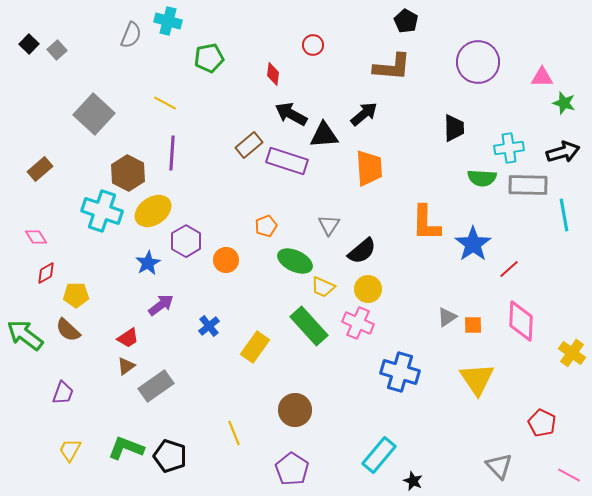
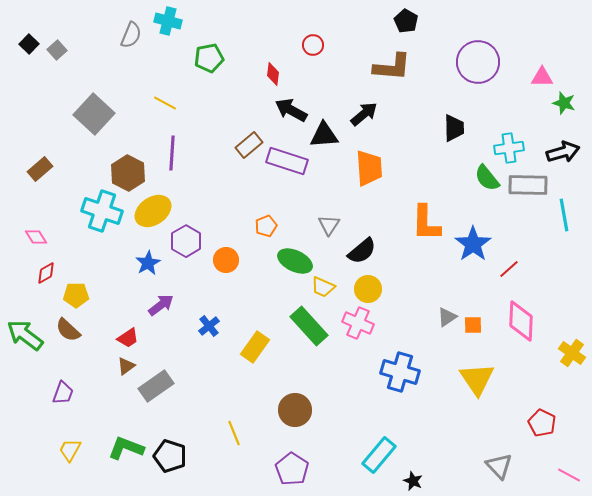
black arrow at (291, 114): moved 4 px up
green semicircle at (482, 178): moved 5 px right; rotated 48 degrees clockwise
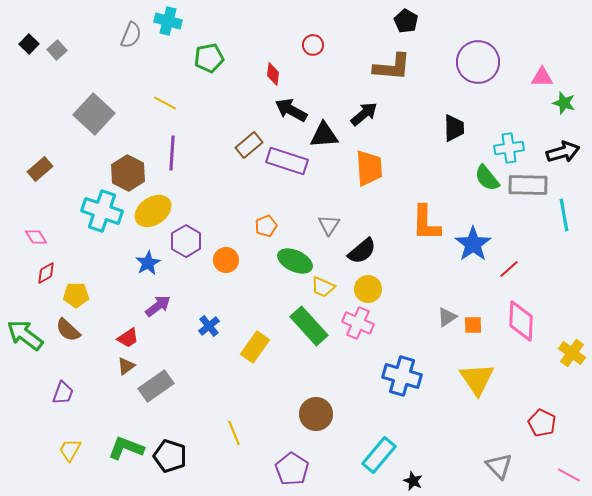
purple arrow at (161, 305): moved 3 px left, 1 px down
blue cross at (400, 372): moved 2 px right, 4 px down
brown circle at (295, 410): moved 21 px right, 4 px down
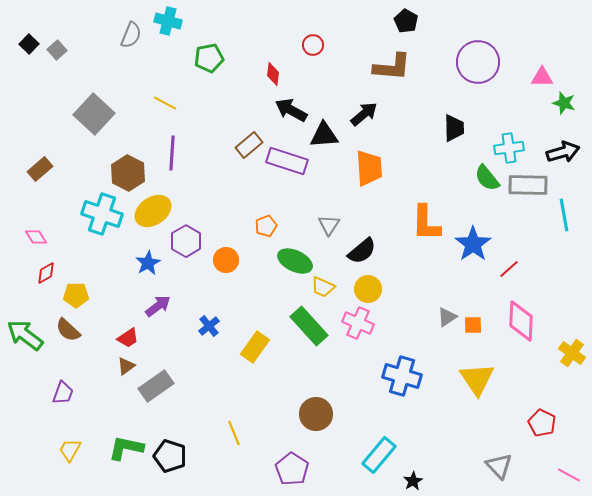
cyan cross at (102, 211): moved 3 px down
green L-shape at (126, 448): rotated 9 degrees counterclockwise
black star at (413, 481): rotated 18 degrees clockwise
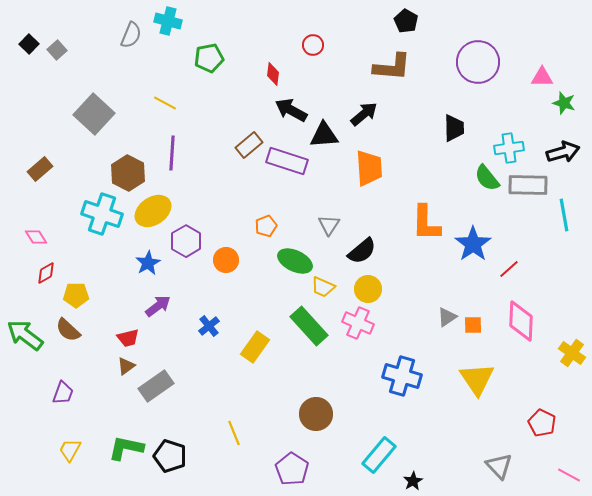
red trapezoid at (128, 338): rotated 20 degrees clockwise
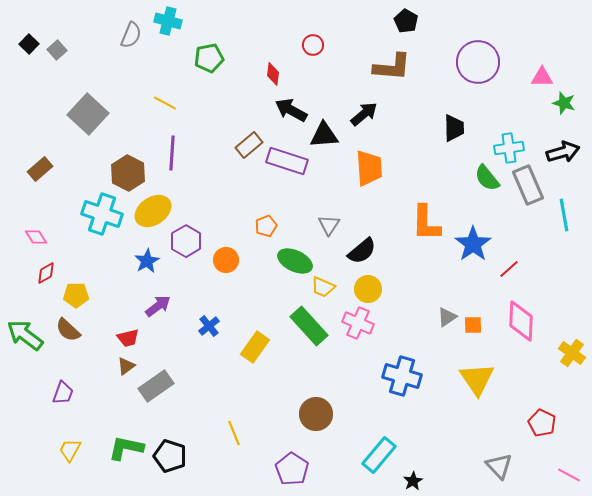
gray square at (94, 114): moved 6 px left
gray rectangle at (528, 185): rotated 66 degrees clockwise
blue star at (148, 263): moved 1 px left, 2 px up
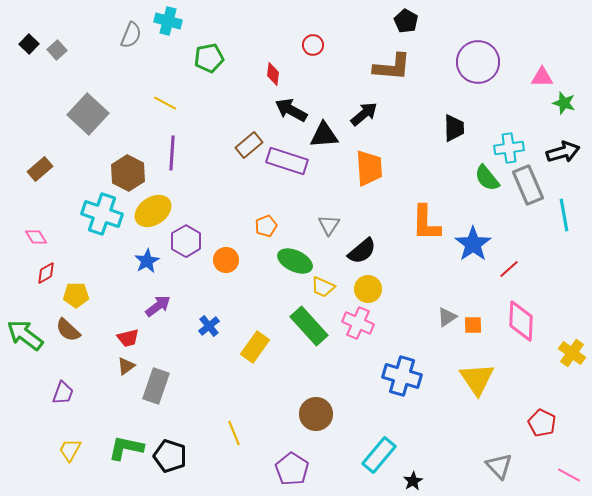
gray rectangle at (156, 386): rotated 36 degrees counterclockwise
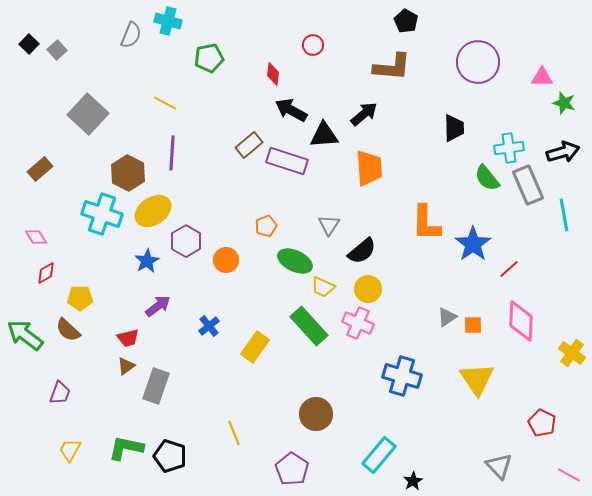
yellow pentagon at (76, 295): moved 4 px right, 3 px down
purple trapezoid at (63, 393): moved 3 px left
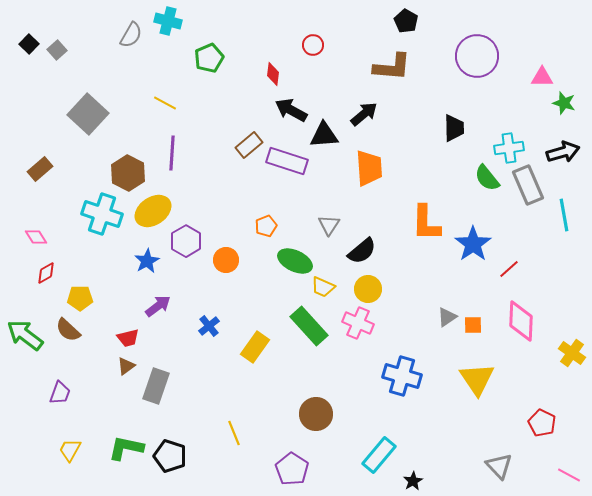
gray semicircle at (131, 35): rotated 8 degrees clockwise
green pentagon at (209, 58): rotated 12 degrees counterclockwise
purple circle at (478, 62): moved 1 px left, 6 px up
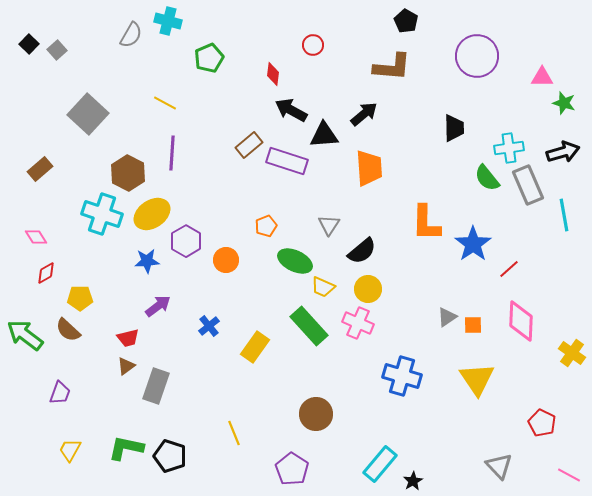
yellow ellipse at (153, 211): moved 1 px left, 3 px down
blue star at (147, 261): rotated 25 degrees clockwise
cyan rectangle at (379, 455): moved 1 px right, 9 px down
